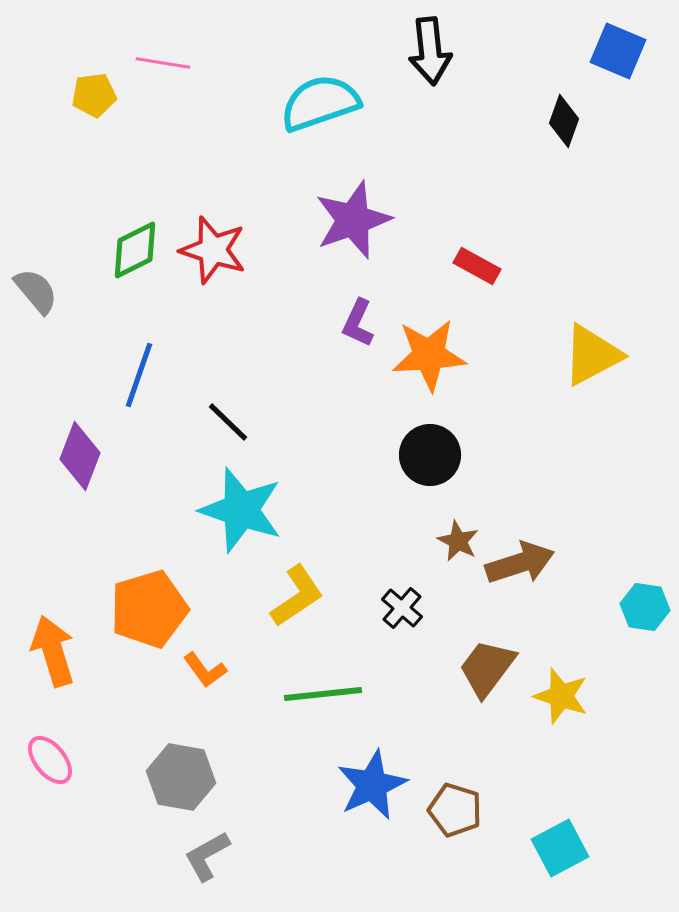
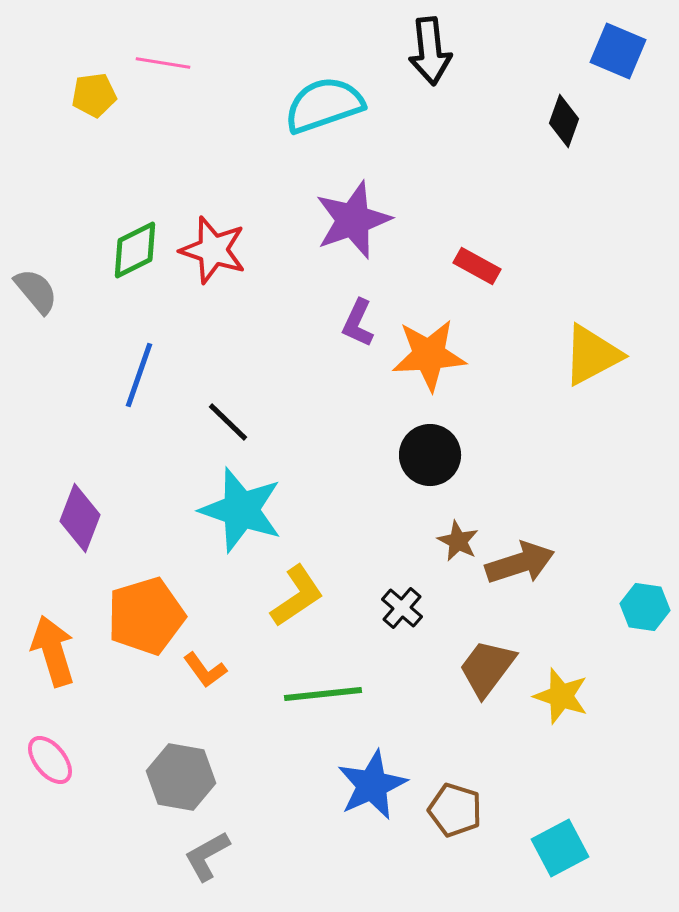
cyan semicircle: moved 4 px right, 2 px down
purple diamond: moved 62 px down
orange pentagon: moved 3 px left, 7 px down
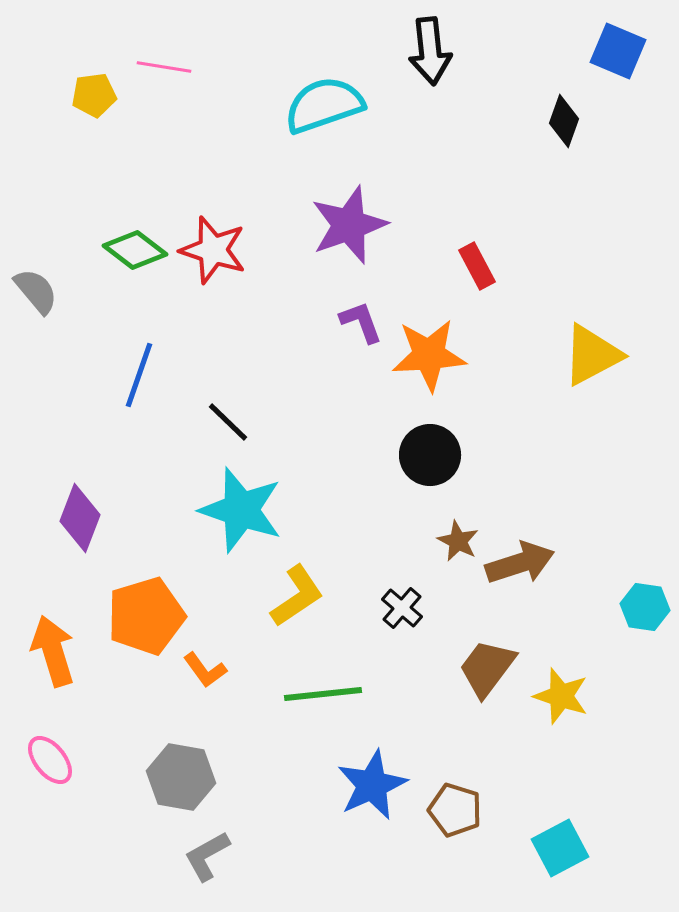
pink line: moved 1 px right, 4 px down
purple star: moved 4 px left, 5 px down
green diamond: rotated 64 degrees clockwise
red rectangle: rotated 33 degrees clockwise
purple L-shape: moved 3 px right, 1 px up; rotated 135 degrees clockwise
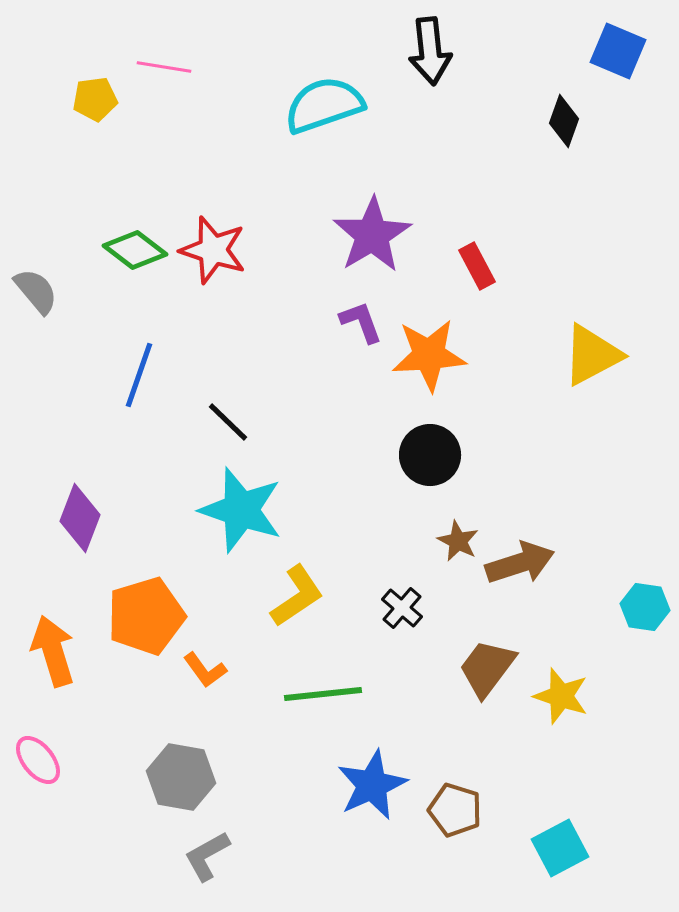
yellow pentagon: moved 1 px right, 4 px down
purple star: moved 23 px right, 10 px down; rotated 12 degrees counterclockwise
pink ellipse: moved 12 px left
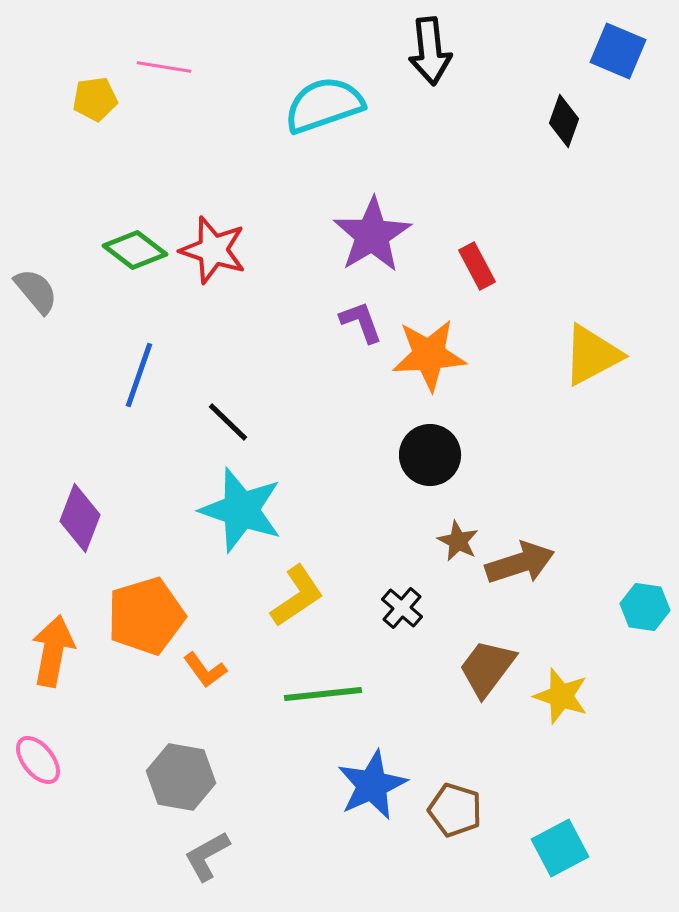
orange arrow: rotated 28 degrees clockwise
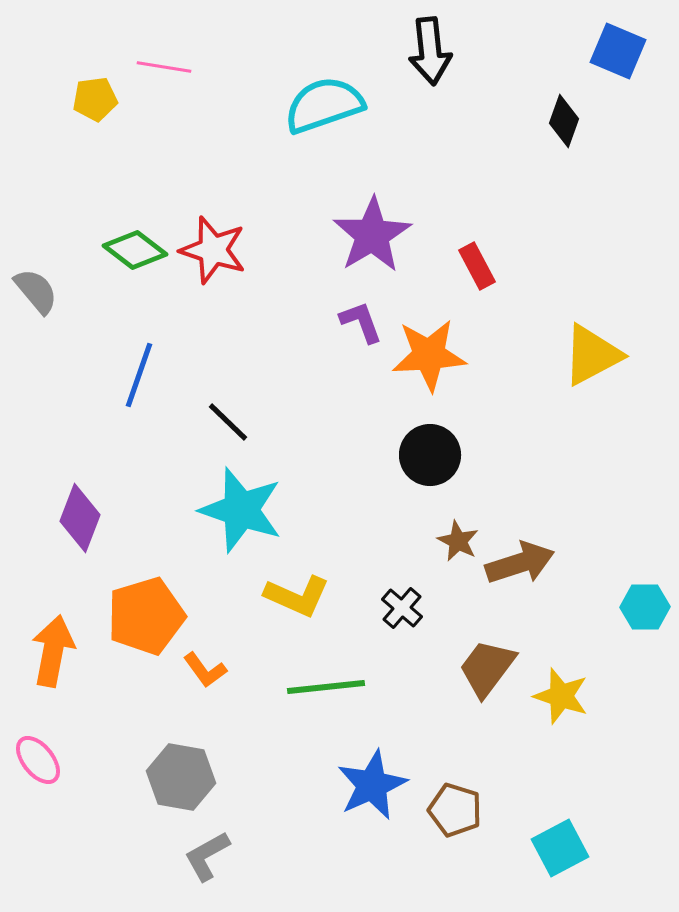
yellow L-shape: rotated 58 degrees clockwise
cyan hexagon: rotated 9 degrees counterclockwise
green line: moved 3 px right, 7 px up
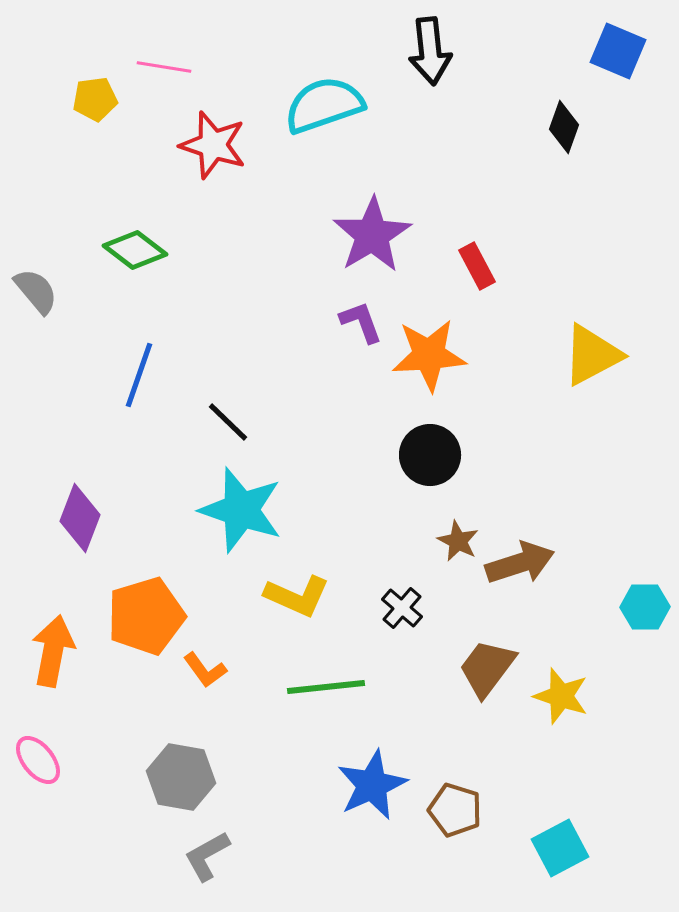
black diamond: moved 6 px down
red star: moved 105 px up
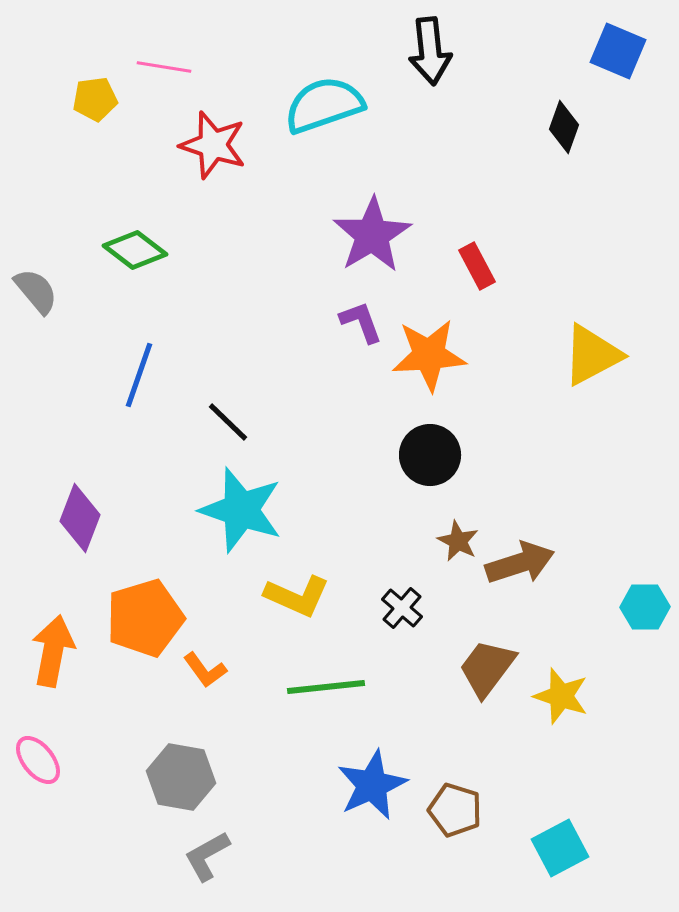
orange pentagon: moved 1 px left, 2 px down
